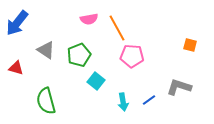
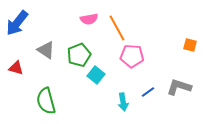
cyan square: moved 6 px up
blue line: moved 1 px left, 8 px up
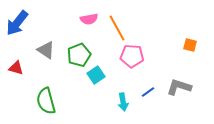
cyan square: rotated 18 degrees clockwise
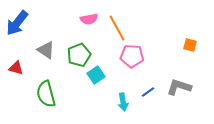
green semicircle: moved 7 px up
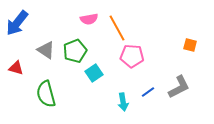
green pentagon: moved 4 px left, 4 px up
cyan square: moved 2 px left, 2 px up
gray L-shape: rotated 135 degrees clockwise
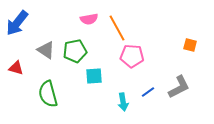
green pentagon: rotated 10 degrees clockwise
cyan square: moved 3 px down; rotated 30 degrees clockwise
green semicircle: moved 2 px right
